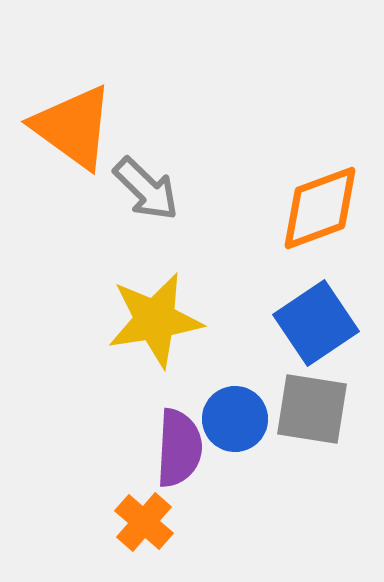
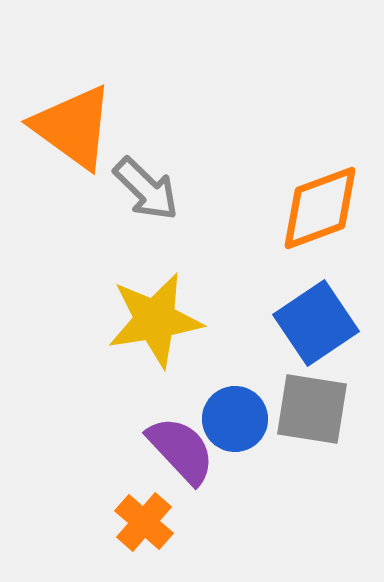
purple semicircle: moved 2 px right, 2 px down; rotated 46 degrees counterclockwise
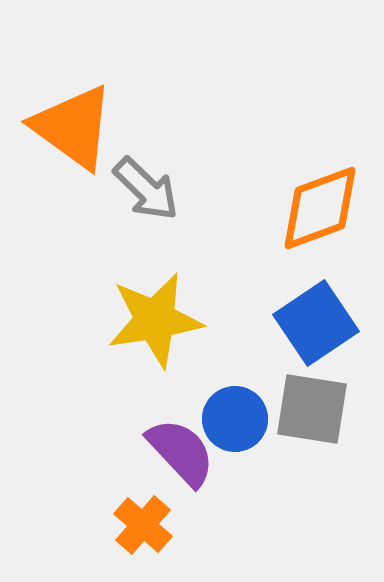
purple semicircle: moved 2 px down
orange cross: moved 1 px left, 3 px down
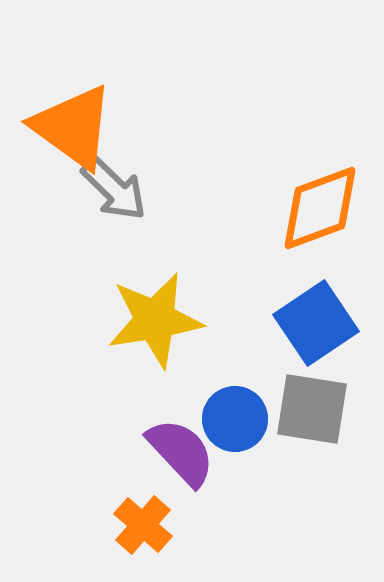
gray arrow: moved 32 px left
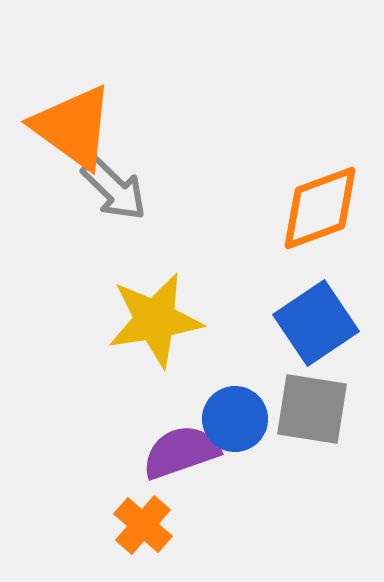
purple semicircle: rotated 66 degrees counterclockwise
